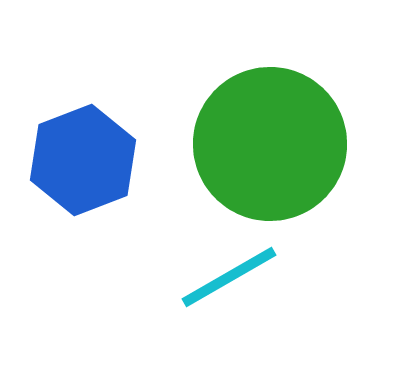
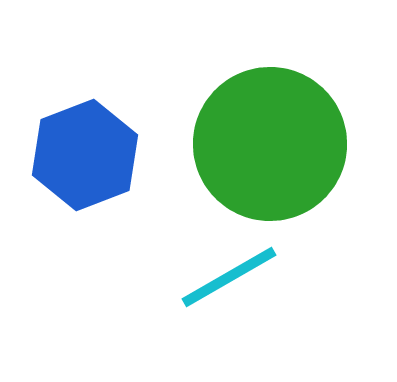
blue hexagon: moved 2 px right, 5 px up
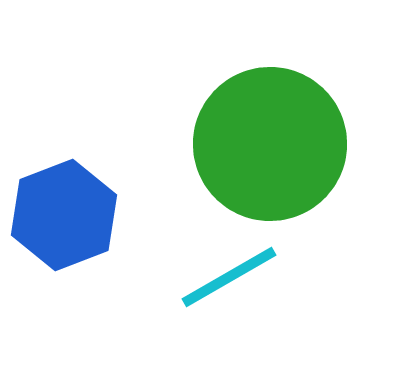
blue hexagon: moved 21 px left, 60 px down
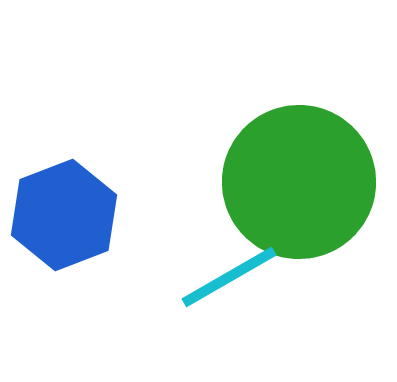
green circle: moved 29 px right, 38 px down
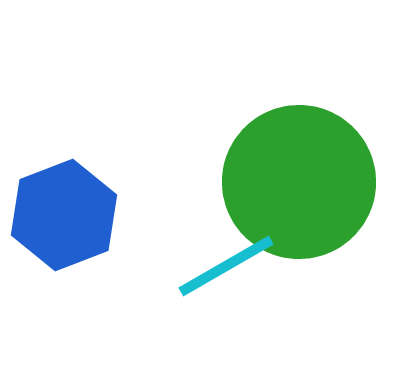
cyan line: moved 3 px left, 11 px up
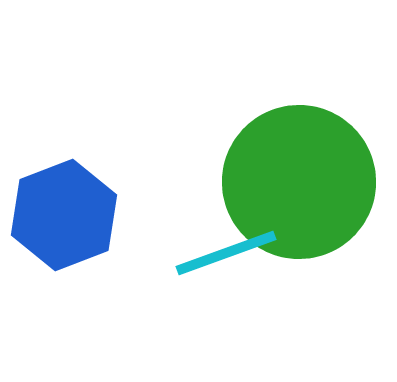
cyan line: moved 13 px up; rotated 10 degrees clockwise
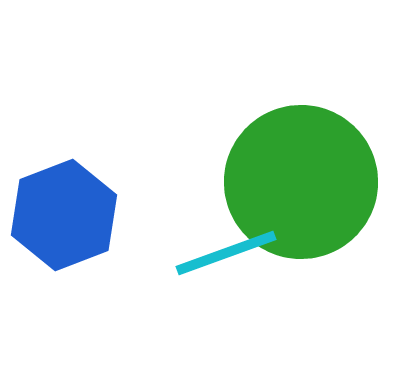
green circle: moved 2 px right
